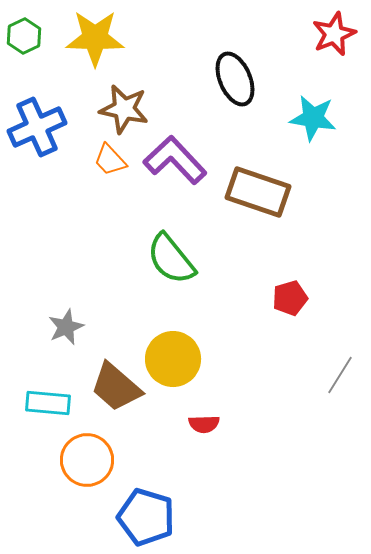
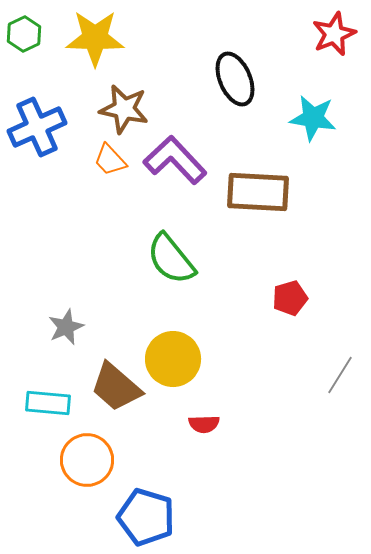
green hexagon: moved 2 px up
brown rectangle: rotated 16 degrees counterclockwise
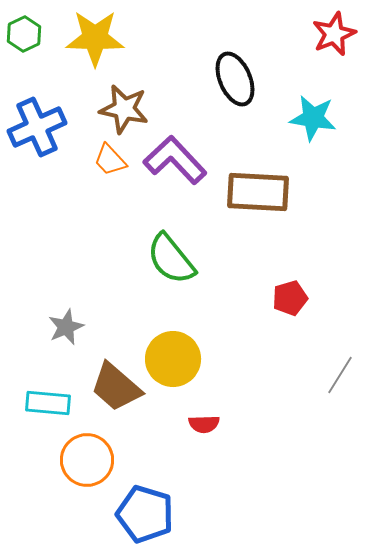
blue pentagon: moved 1 px left, 3 px up
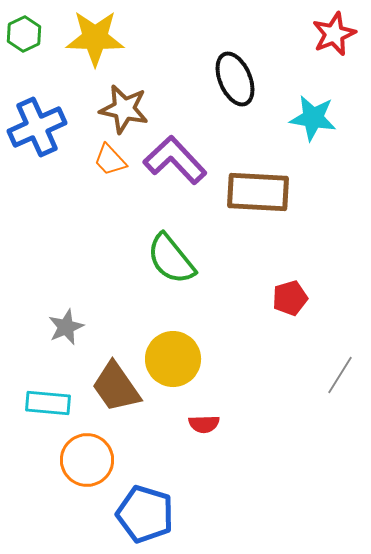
brown trapezoid: rotated 14 degrees clockwise
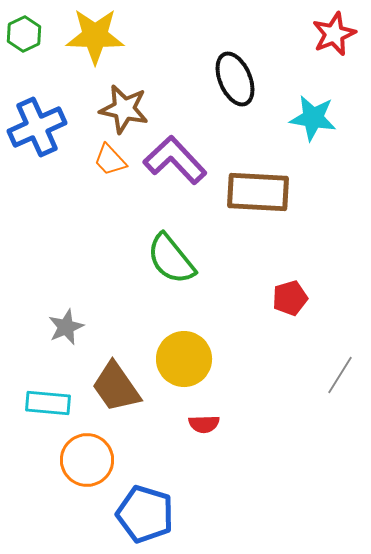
yellow star: moved 2 px up
yellow circle: moved 11 px right
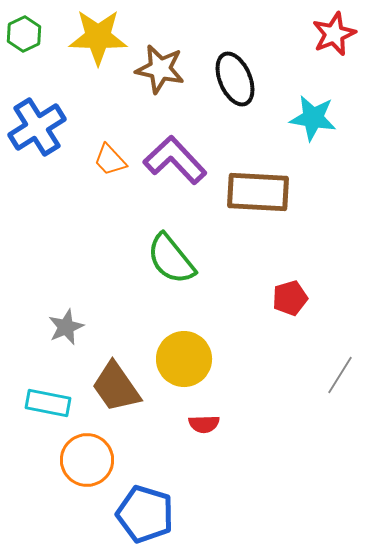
yellow star: moved 3 px right, 1 px down
brown star: moved 36 px right, 40 px up
blue cross: rotated 8 degrees counterclockwise
cyan rectangle: rotated 6 degrees clockwise
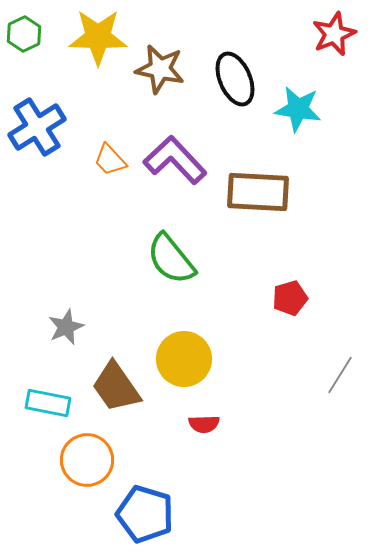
cyan star: moved 15 px left, 9 px up
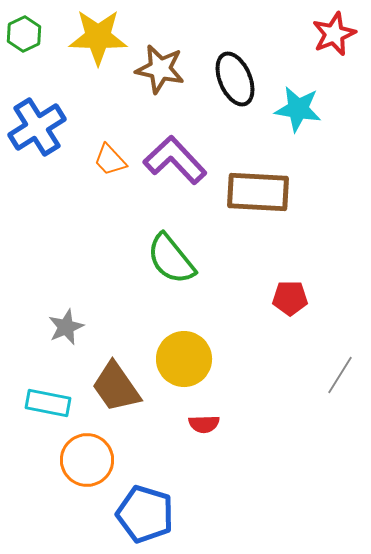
red pentagon: rotated 16 degrees clockwise
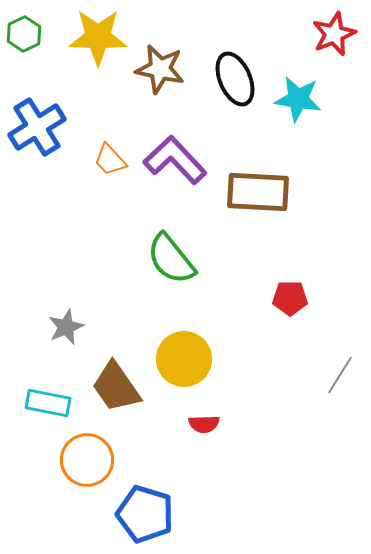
cyan star: moved 10 px up
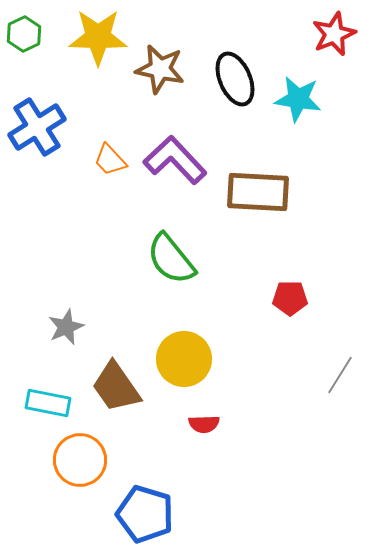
orange circle: moved 7 px left
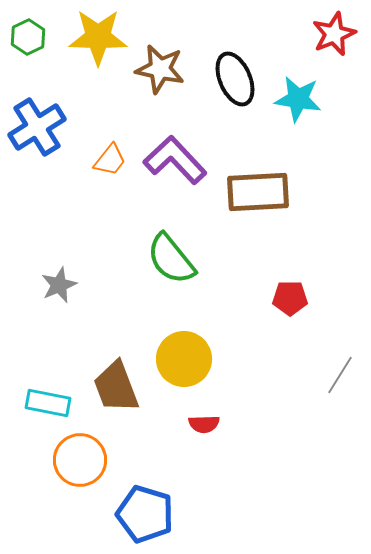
green hexagon: moved 4 px right, 3 px down
orange trapezoid: rotated 99 degrees counterclockwise
brown rectangle: rotated 6 degrees counterclockwise
gray star: moved 7 px left, 42 px up
brown trapezoid: rotated 14 degrees clockwise
